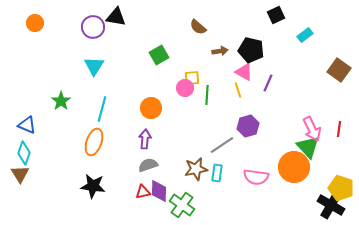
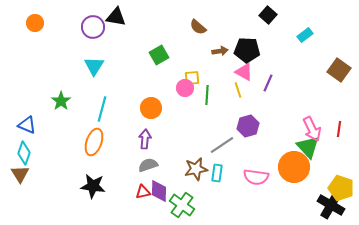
black square at (276, 15): moved 8 px left; rotated 24 degrees counterclockwise
black pentagon at (251, 50): moved 4 px left; rotated 10 degrees counterclockwise
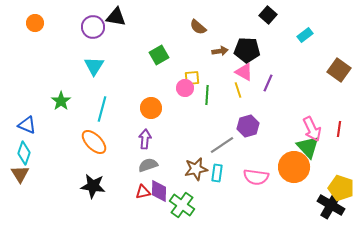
orange ellipse at (94, 142): rotated 64 degrees counterclockwise
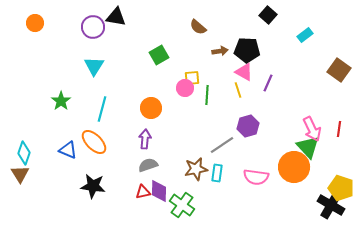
blue triangle at (27, 125): moved 41 px right, 25 px down
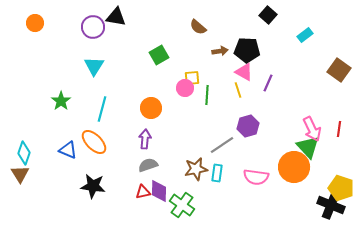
black cross at (331, 205): rotated 8 degrees counterclockwise
